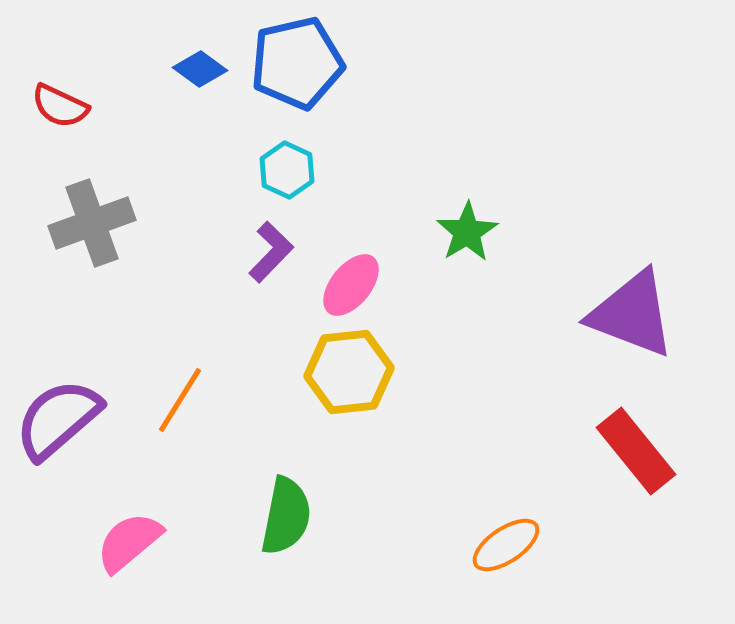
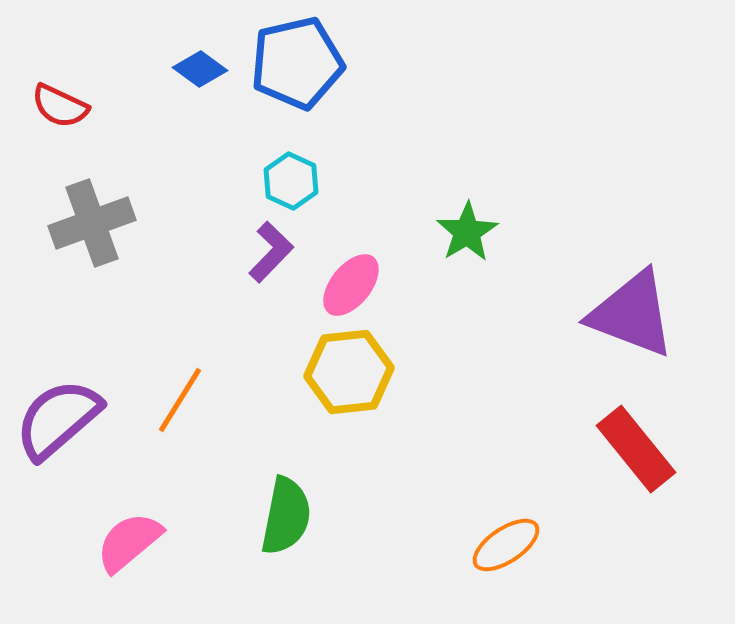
cyan hexagon: moved 4 px right, 11 px down
red rectangle: moved 2 px up
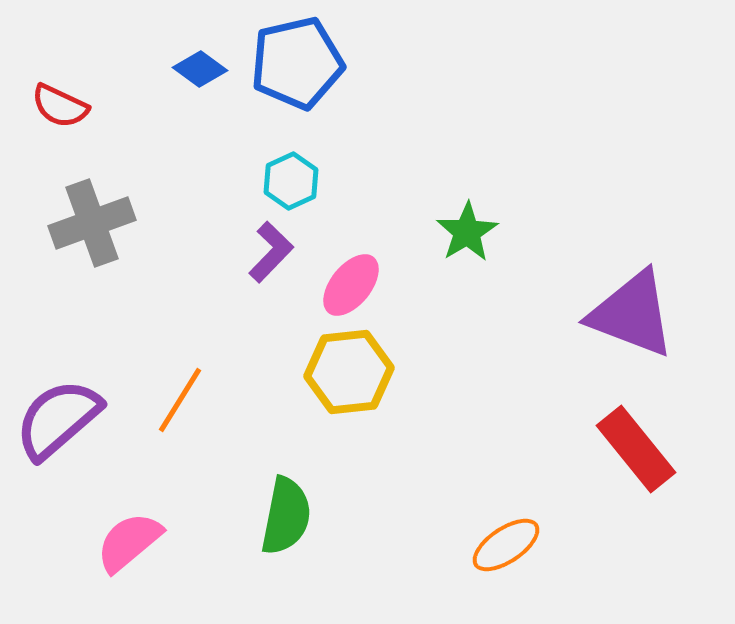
cyan hexagon: rotated 10 degrees clockwise
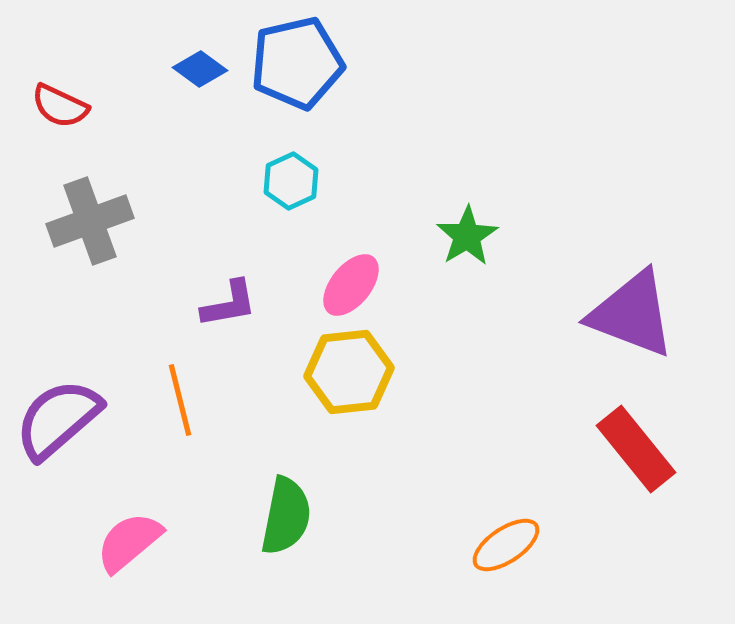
gray cross: moved 2 px left, 2 px up
green star: moved 4 px down
purple L-shape: moved 42 px left, 52 px down; rotated 36 degrees clockwise
orange line: rotated 46 degrees counterclockwise
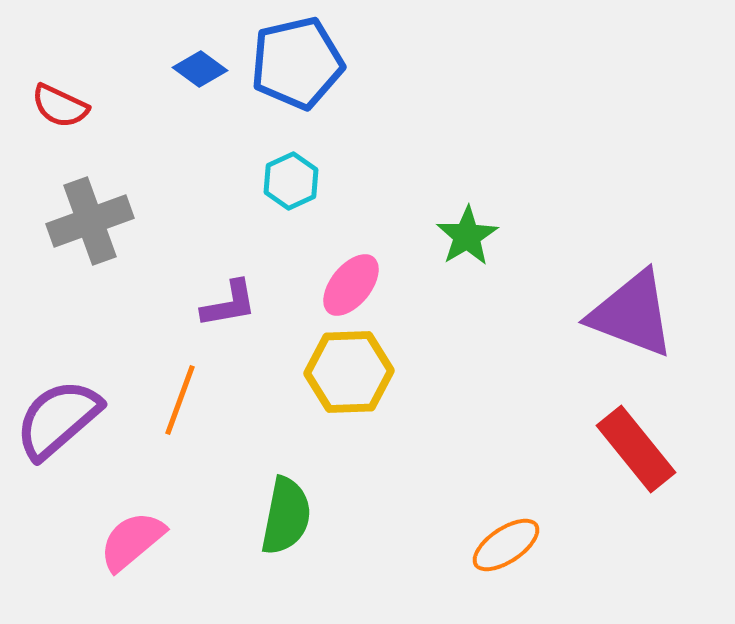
yellow hexagon: rotated 4 degrees clockwise
orange line: rotated 34 degrees clockwise
pink semicircle: moved 3 px right, 1 px up
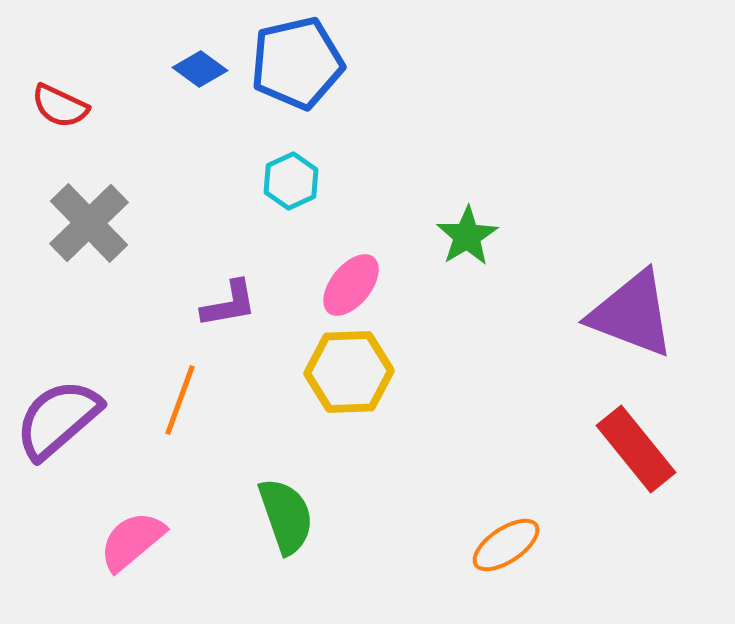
gray cross: moved 1 px left, 2 px down; rotated 24 degrees counterclockwise
green semicircle: rotated 30 degrees counterclockwise
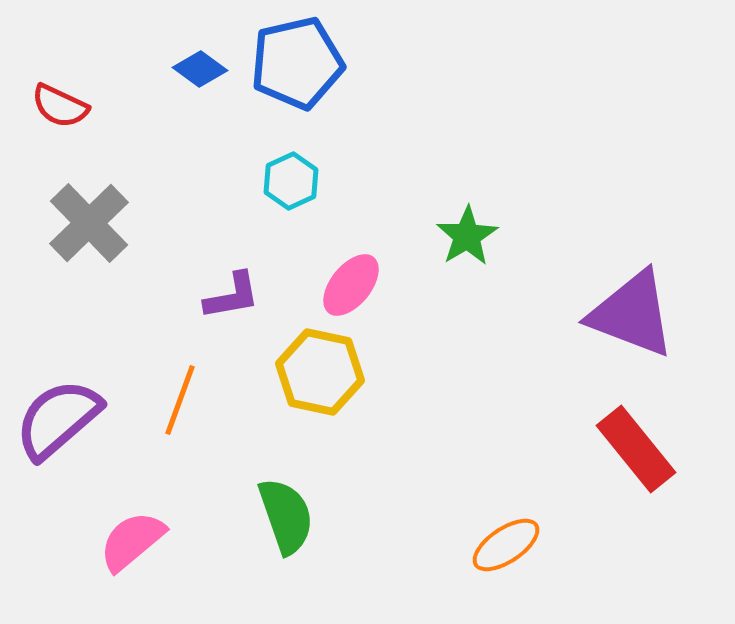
purple L-shape: moved 3 px right, 8 px up
yellow hexagon: moved 29 px left; rotated 14 degrees clockwise
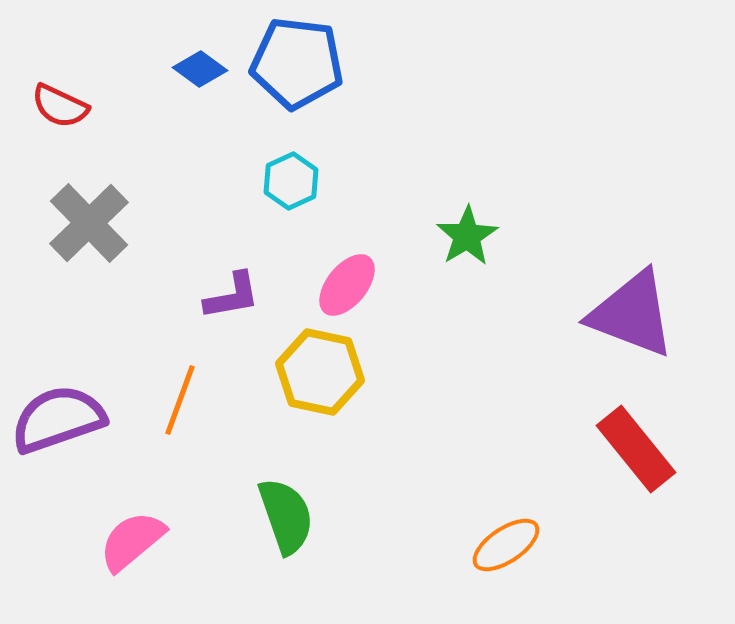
blue pentagon: rotated 20 degrees clockwise
pink ellipse: moved 4 px left
purple semicircle: rotated 22 degrees clockwise
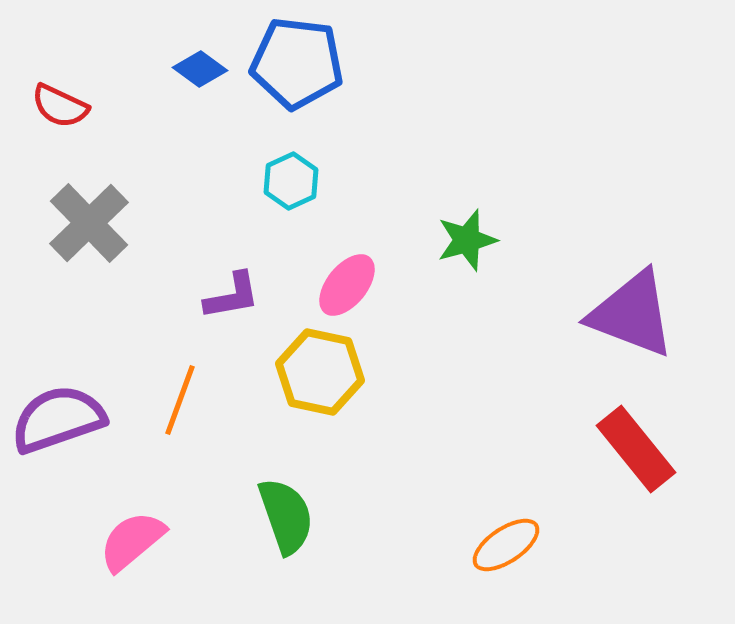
green star: moved 4 px down; rotated 16 degrees clockwise
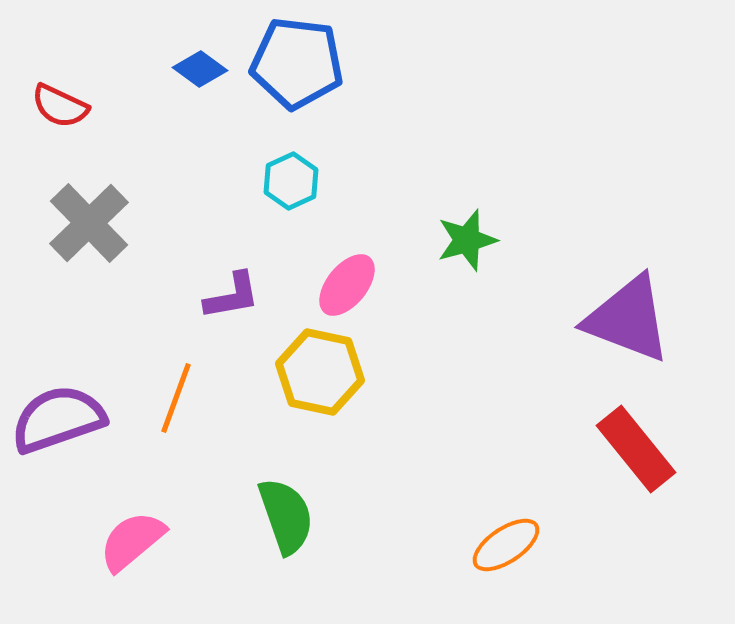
purple triangle: moved 4 px left, 5 px down
orange line: moved 4 px left, 2 px up
